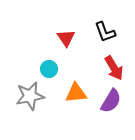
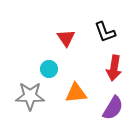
red arrow: rotated 40 degrees clockwise
gray star: rotated 12 degrees clockwise
purple semicircle: moved 2 px right, 7 px down
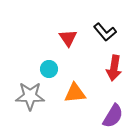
black L-shape: rotated 20 degrees counterclockwise
red triangle: moved 2 px right
orange triangle: moved 1 px left
purple semicircle: moved 8 px down
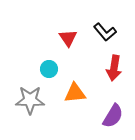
gray star: moved 4 px down
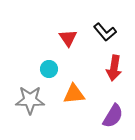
orange triangle: moved 1 px left, 1 px down
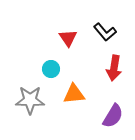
cyan circle: moved 2 px right
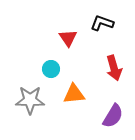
black L-shape: moved 3 px left, 9 px up; rotated 150 degrees clockwise
red arrow: rotated 25 degrees counterclockwise
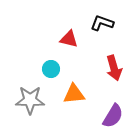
red triangle: moved 1 px right, 1 px down; rotated 42 degrees counterclockwise
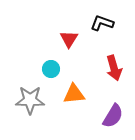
red triangle: rotated 48 degrees clockwise
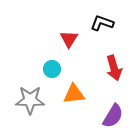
cyan circle: moved 1 px right
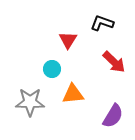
red triangle: moved 1 px left, 1 px down
red arrow: moved 6 px up; rotated 30 degrees counterclockwise
orange triangle: moved 1 px left
gray star: moved 2 px down
